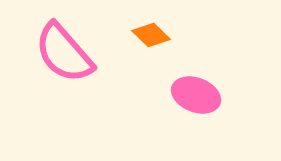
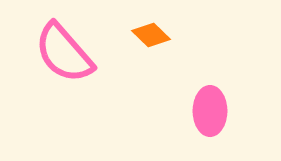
pink ellipse: moved 14 px right, 16 px down; rotated 69 degrees clockwise
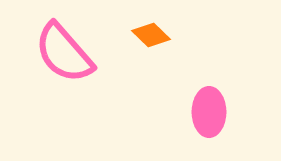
pink ellipse: moved 1 px left, 1 px down
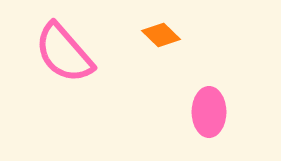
orange diamond: moved 10 px right
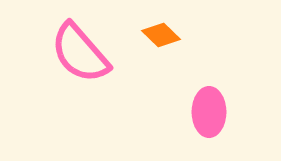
pink semicircle: moved 16 px right
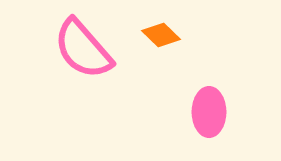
pink semicircle: moved 3 px right, 4 px up
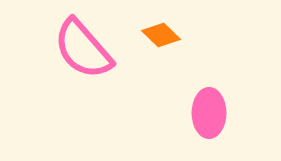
pink ellipse: moved 1 px down
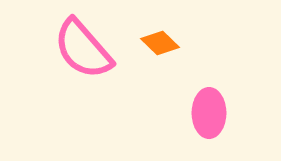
orange diamond: moved 1 px left, 8 px down
